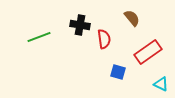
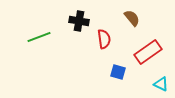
black cross: moved 1 px left, 4 px up
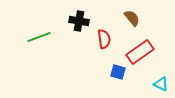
red rectangle: moved 8 px left
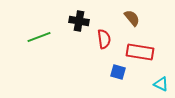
red rectangle: rotated 44 degrees clockwise
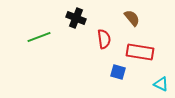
black cross: moved 3 px left, 3 px up; rotated 12 degrees clockwise
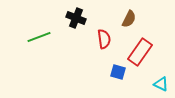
brown semicircle: moved 3 px left, 1 px down; rotated 66 degrees clockwise
red rectangle: rotated 64 degrees counterclockwise
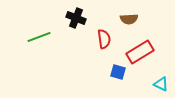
brown semicircle: rotated 60 degrees clockwise
red rectangle: rotated 24 degrees clockwise
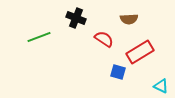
red semicircle: rotated 48 degrees counterclockwise
cyan triangle: moved 2 px down
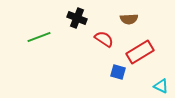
black cross: moved 1 px right
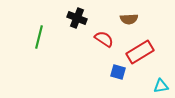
green line: rotated 55 degrees counterclockwise
cyan triangle: rotated 35 degrees counterclockwise
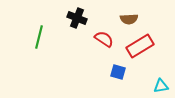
red rectangle: moved 6 px up
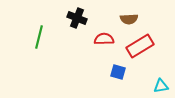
red semicircle: rotated 36 degrees counterclockwise
